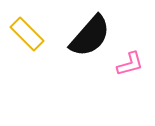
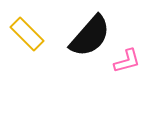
pink L-shape: moved 3 px left, 3 px up
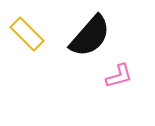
pink L-shape: moved 8 px left, 15 px down
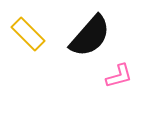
yellow rectangle: moved 1 px right
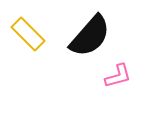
pink L-shape: moved 1 px left
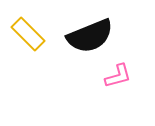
black semicircle: rotated 27 degrees clockwise
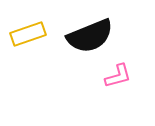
yellow rectangle: rotated 64 degrees counterclockwise
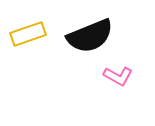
pink L-shape: rotated 44 degrees clockwise
